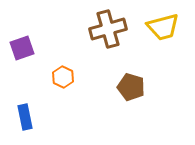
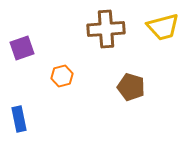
brown cross: moved 2 px left; rotated 12 degrees clockwise
orange hexagon: moved 1 px left, 1 px up; rotated 20 degrees clockwise
blue rectangle: moved 6 px left, 2 px down
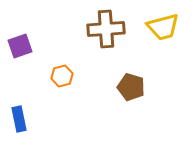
purple square: moved 2 px left, 2 px up
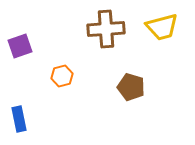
yellow trapezoid: moved 1 px left
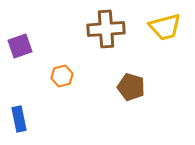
yellow trapezoid: moved 3 px right
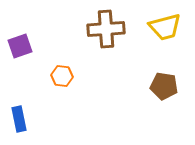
orange hexagon: rotated 20 degrees clockwise
brown pentagon: moved 33 px right, 1 px up; rotated 8 degrees counterclockwise
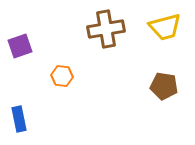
brown cross: rotated 6 degrees counterclockwise
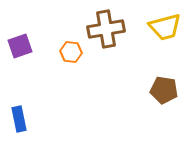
orange hexagon: moved 9 px right, 24 px up
brown pentagon: moved 4 px down
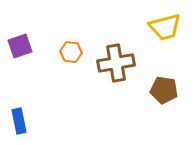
brown cross: moved 10 px right, 34 px down
blue rectangle: moved 2 px down
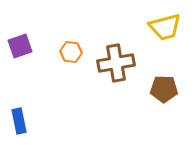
brown pentagon: moved 1 px up; rotated 8 degrees counterclockwise
